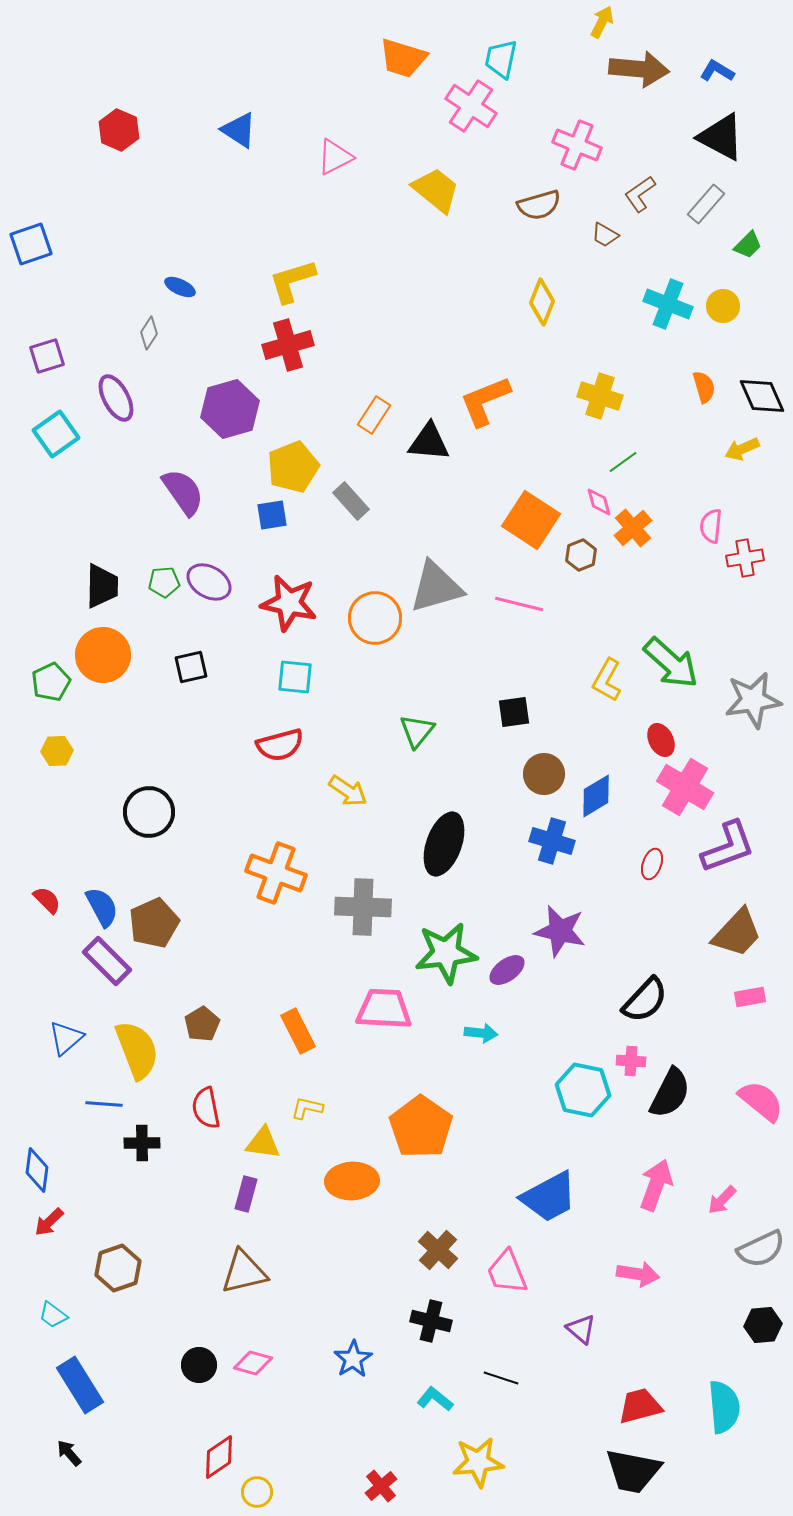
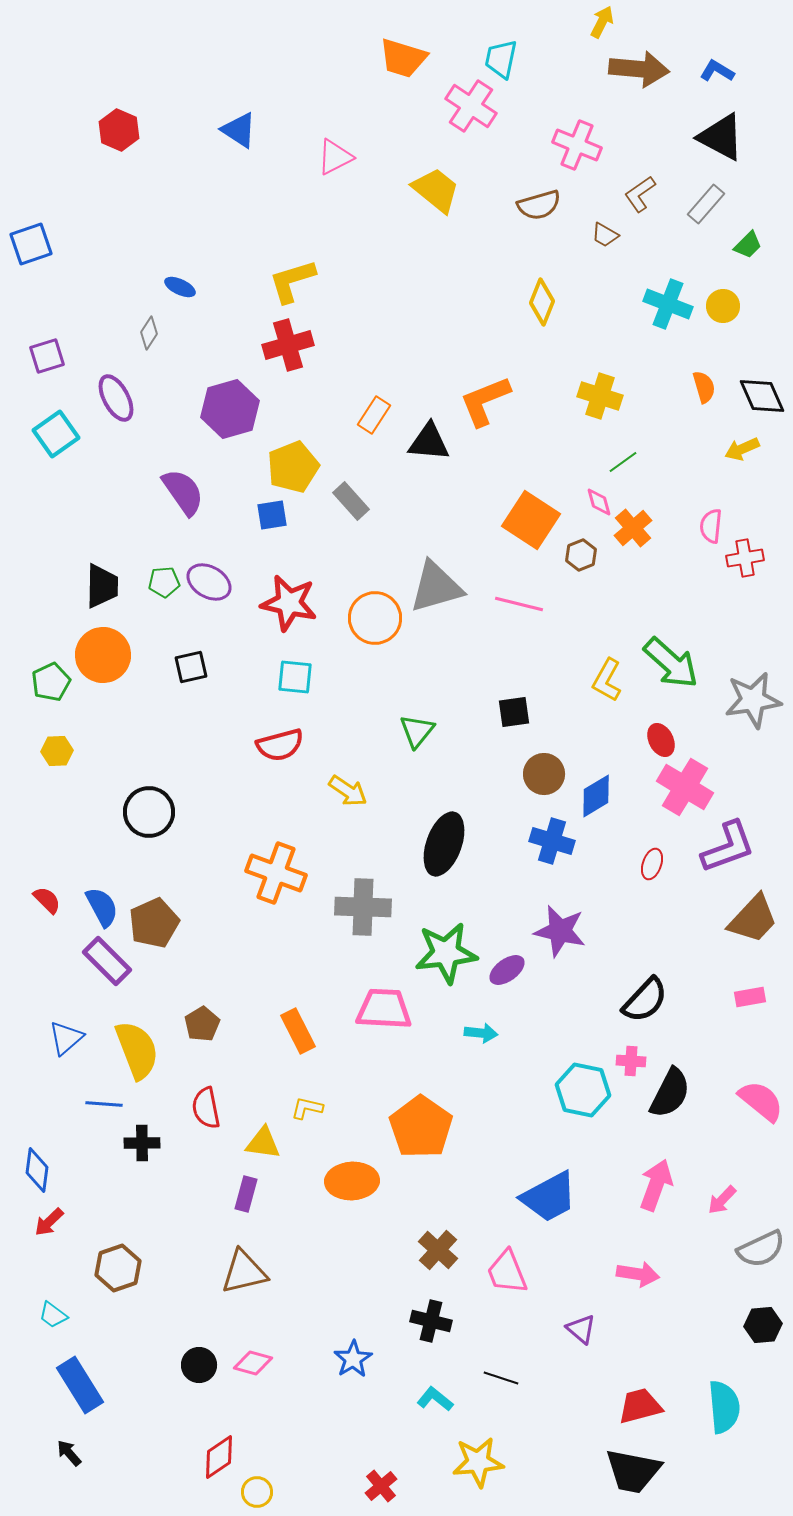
brown trapezoid at (737, 933): moved 16 px right, 14 px up
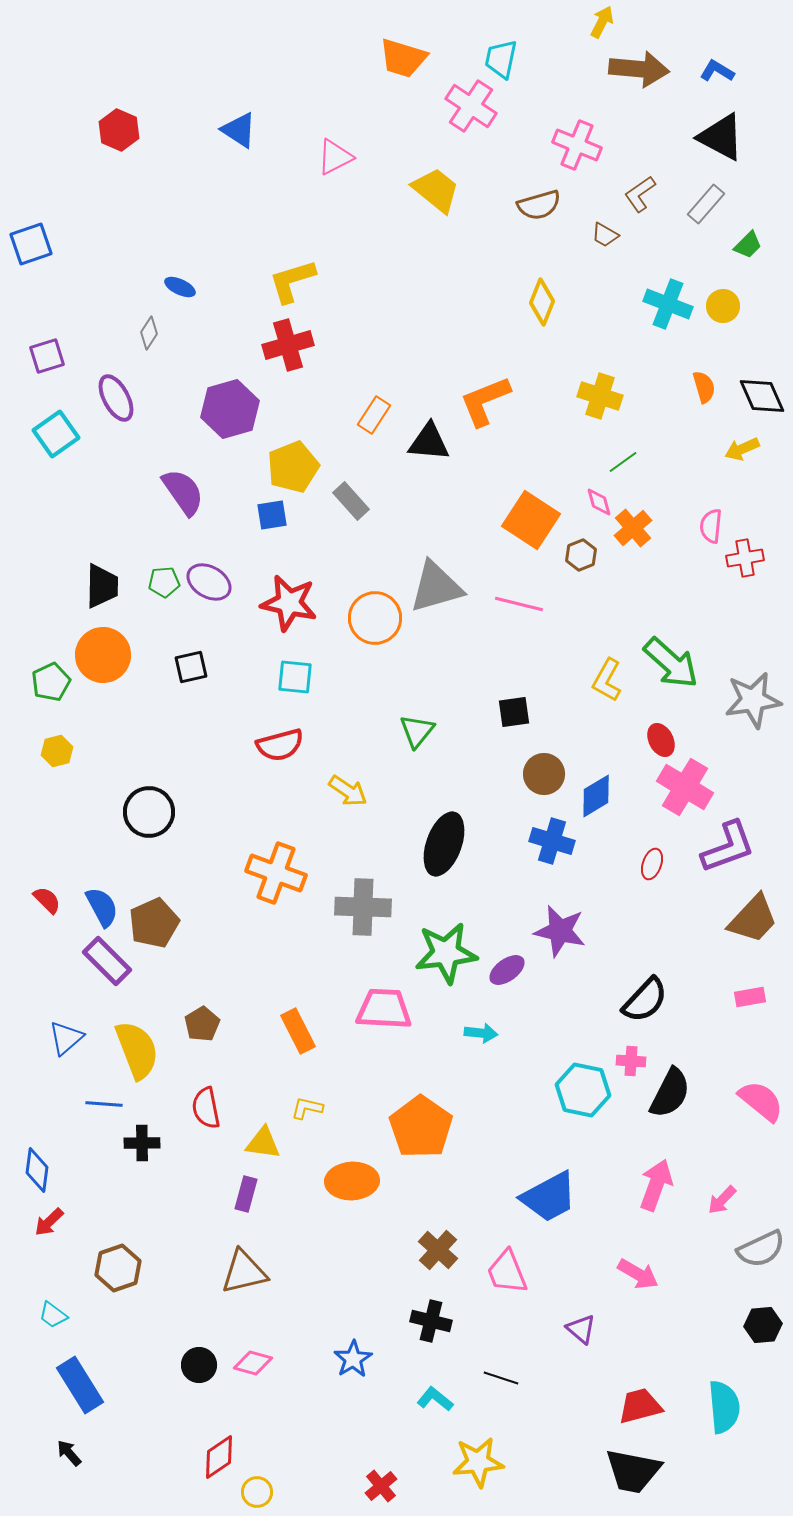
yellow hexagon at (57, 751): rotated 12 degrees counterclockwise
pink arrow at (638, 1274): rotated 21 degrees clockwise
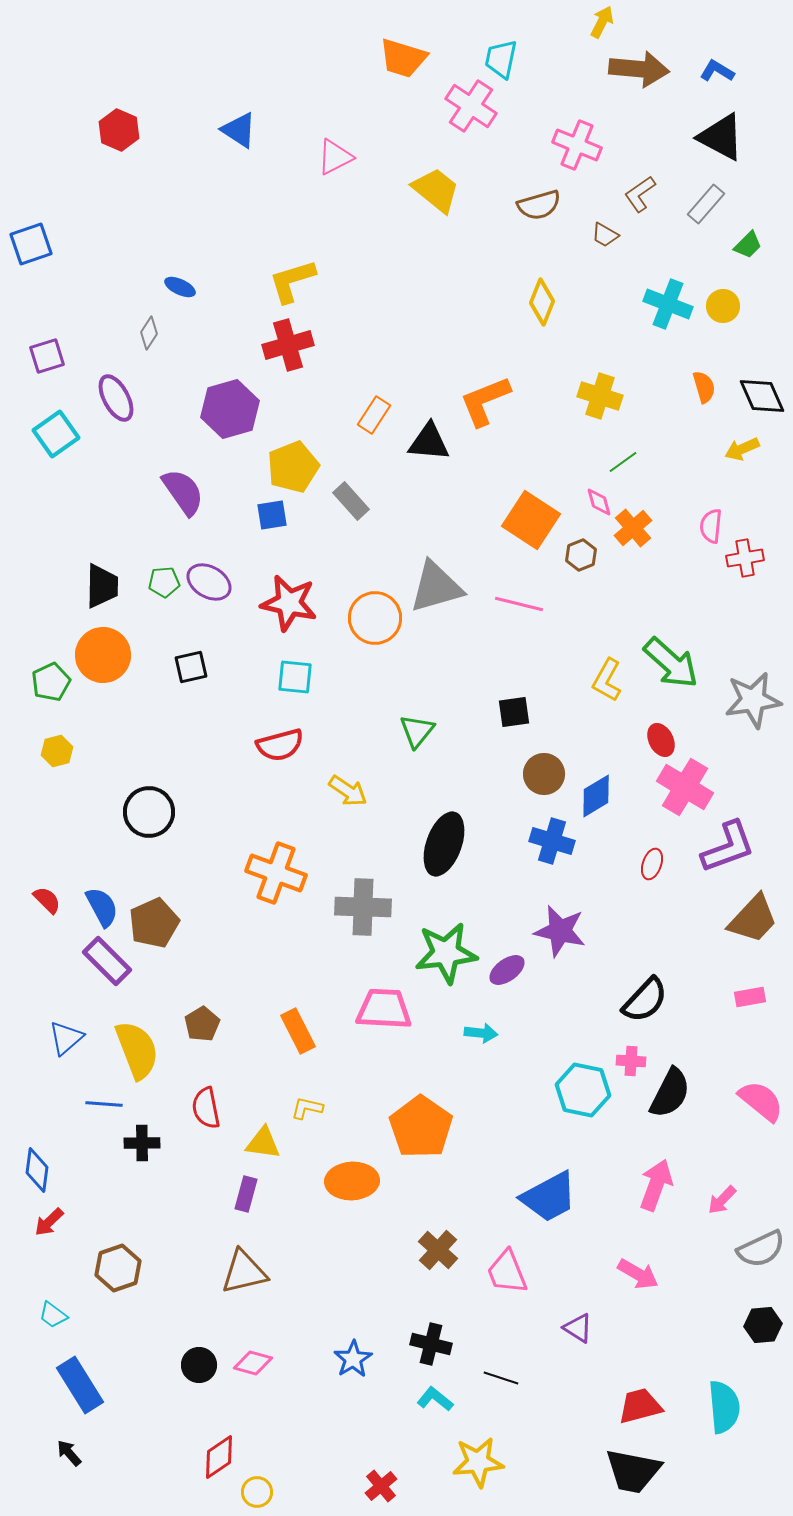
black cross at (431, 1321): moved 23 px down
purple triangle at (581, 1329): moved 3 px left, 1 px up; rotated 8 degrees counterclockwise
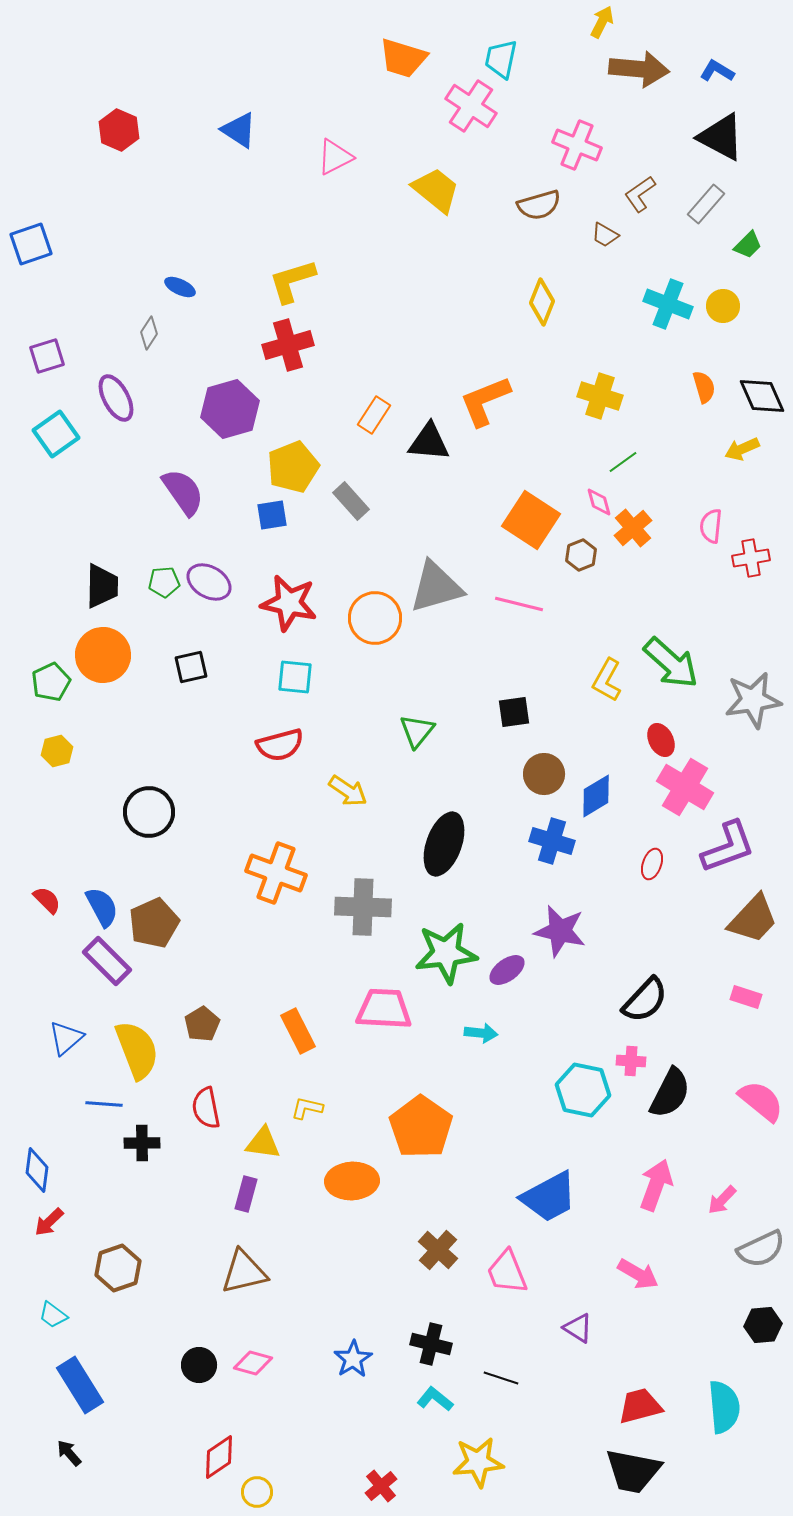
red cross at (745, 558): moved 6 px right
pink rectangle at (750, 997): moved 4 px left; rotated 28 degrees clockwise
